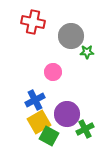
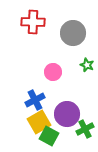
red cross: rotated 10 degrees counterclockwise
gray circle: moved 2 px right, 3 px up
green star: moved 13 px down; rotated 24 degrees clockwise
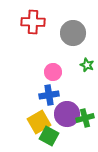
blue cross: moved 14 px right, 5 px up; rotated 18 degrees clockwise
green cross: moved 11 px up; rotated 12 degrees clockwise
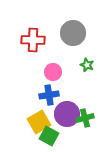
red cross: moved 18 px down
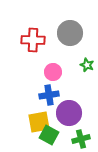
gray circle: moved 3 px left
purple circle: moved 2 px right, 1 px up
green cross: moved 4 px left, 21 px down
yellow square: rotated 20 degrees clockwise
green square: moved 1 px up
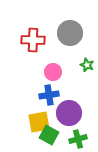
green cross: moved 3 px left
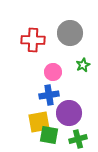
green star: moved 4 px left; rotated 24 degrees clockwise
green square: rotated 18 degrees counterclockwise
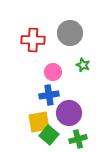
green star: rotated 24 degrees counterclockwise
green square: rotated 30 degrees clockwise
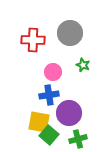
yellow square: rotated 20 degrees clockwise
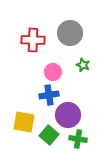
purple circle: moved 1 px left, 2 px down
yellow square: moved 15 px left
green cross: rotated 24 degrees clockwise
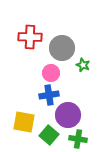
gray circle: moved 8 px left, 15 px down
red cross: moved 3 px left, 3 px up
pink circle: moved 2 px left, 1 px down
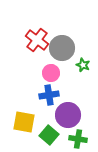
red cross: moved 7 px right, 3 px down; rotated 35 degrees clockwise
